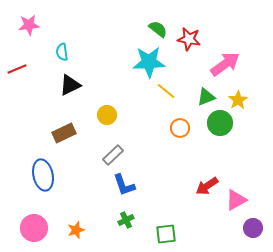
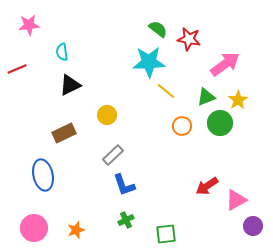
orange circle: moved 2 px right, 2 px up
purple circle: moved 2 px up
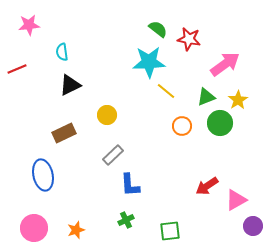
blue L-shape: moved 6 px right; rotated 15 degrees clockwise
green square: moved 4 px right, 3 px up
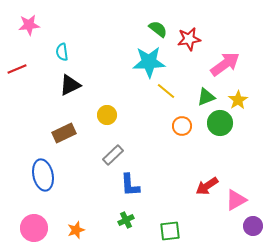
red star: rotated 20 degrees counterclockwise
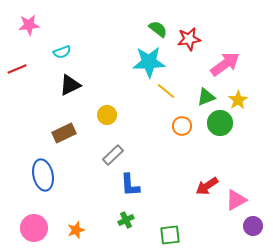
cyan semicircle: rotated 102 degrees counterclockwise
green square: moved 4 px down
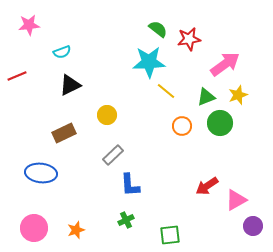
red line: moved 7 px down
yellow star: moved 5 px up; rotated 12 degrees clockwise
blue ellipse: moved 2 px left, 2 px up; rotated 72 degrees counterclockwise
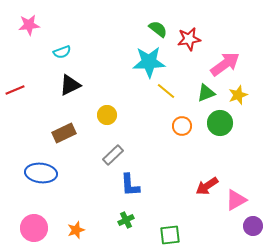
red line: moved 2 px left, 14 px down
green triangle: moved 4 px up
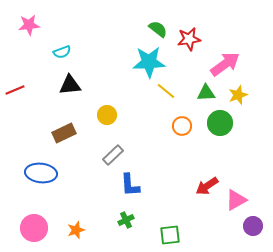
black triangle: rotated 20 degrees clockwise
green triangle: rotated 18 degrees clockwise
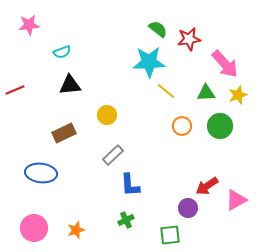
pink arrow: rotated 84 degrees clockwise
green circle: moved 3 px down
purple circle: moved 65 px left, 18 px up
